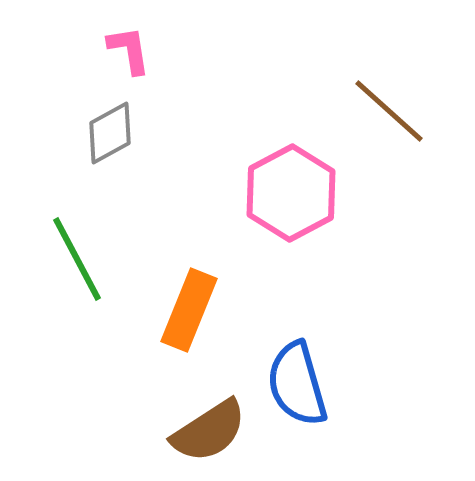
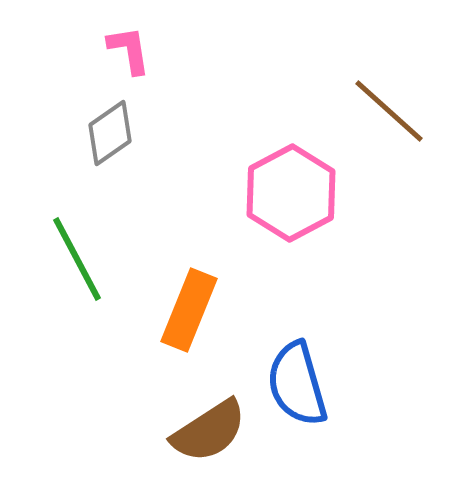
gray diamond: rotated 6 degrees counterclockwise
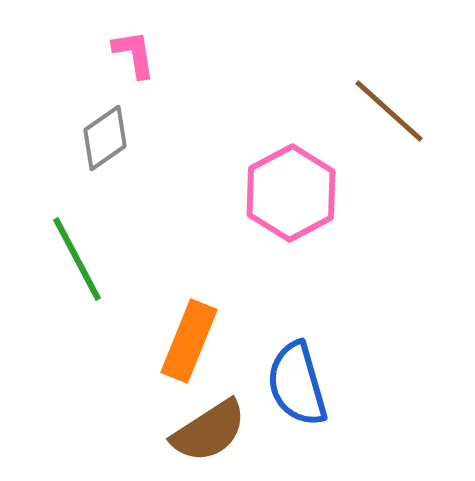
pink L-shape: moved 5 px right, 4 px down
gray diamond: moved 5 px left, 5 px down
orange rectangle: moved 31 px down
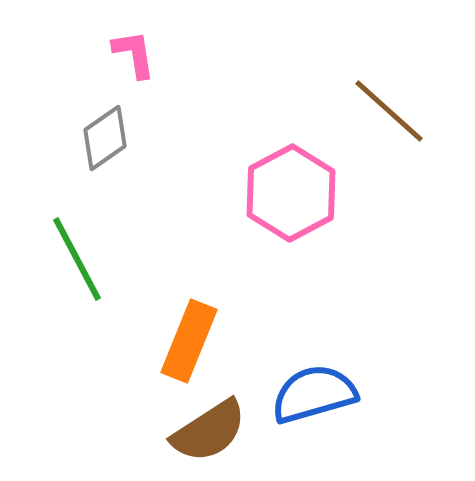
blue semicircle: moved 17 px right, 10 px down; rotated 90 degrees clockwise
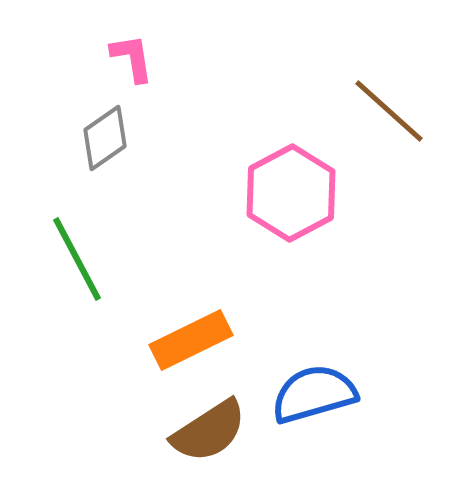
pink L-shape: moved 2 px left, 4 px down
orange rectangle: moved 2 px right, 1 px up; rotated 42 degrees clockwise
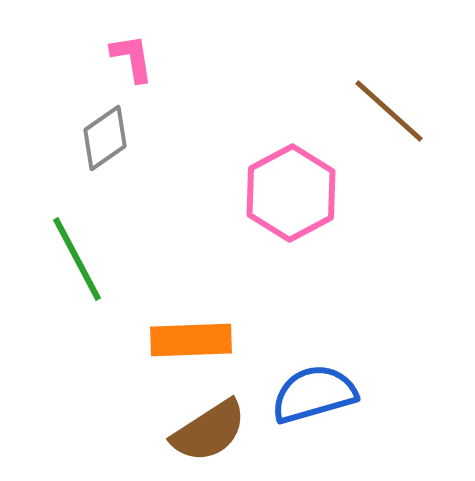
orange rectangle: rotated 24 degrees clockwise
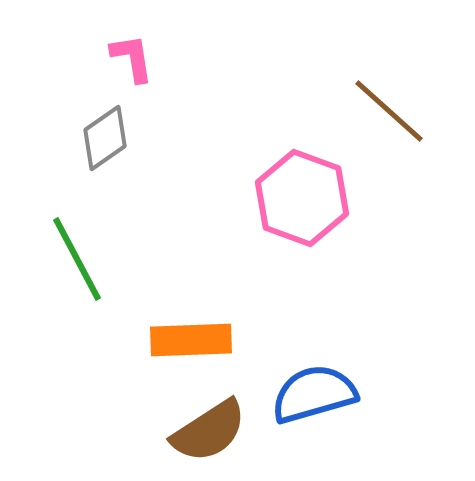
pink hexagon: moved 11 px right, 5 px down; rotated 12 degrees counterclockwise
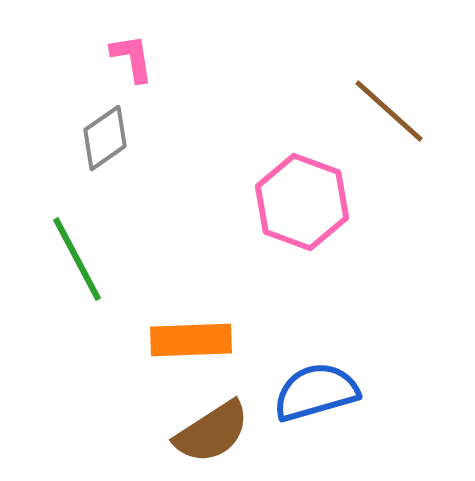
pink hexagon: moved 4 px down
blue semicircle: moved 2 px right, 2 px up
brown semicircle: moved 3 px right, 1 px down
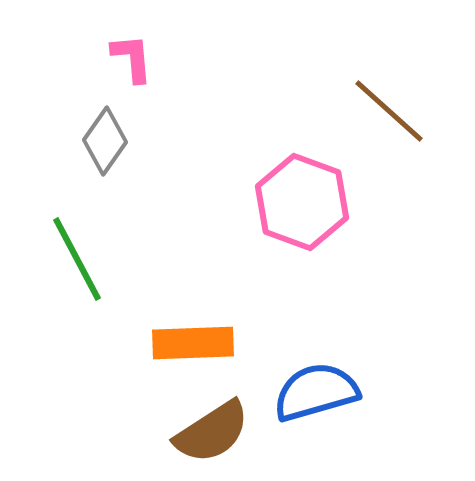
pink L-shape: rotated 4 degrees clockwise
gray diamond: moved 3 px down; rotated 20 degrees counterclockwise
orange rectangle: moved 2 px right, 3 px down
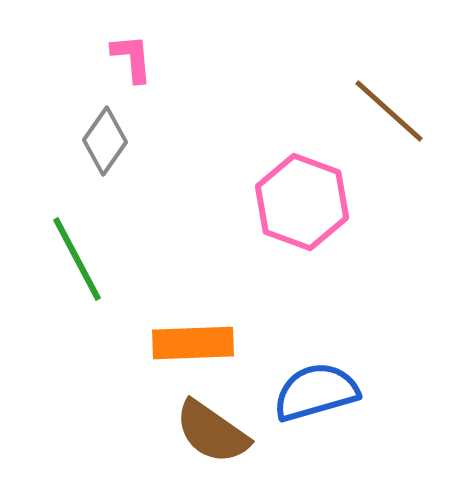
brown semicircle: rotated 68 degrees clockwise
